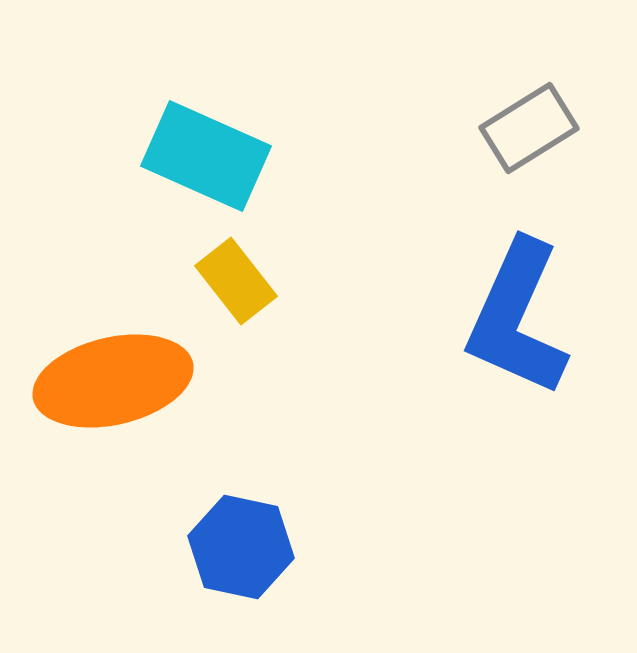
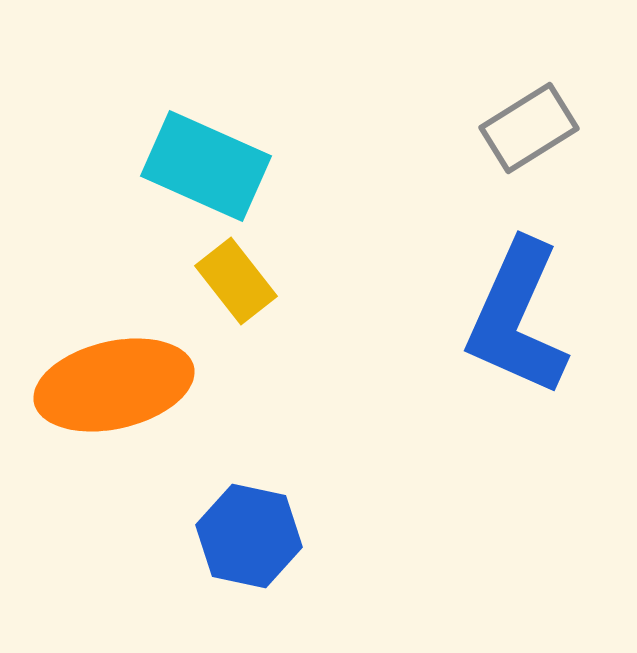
cyan rectangle: moved 10 px down
orange ellipse: moved 1 px right, 4 px down
blue hexagon: moved 8 px right, 11 px up
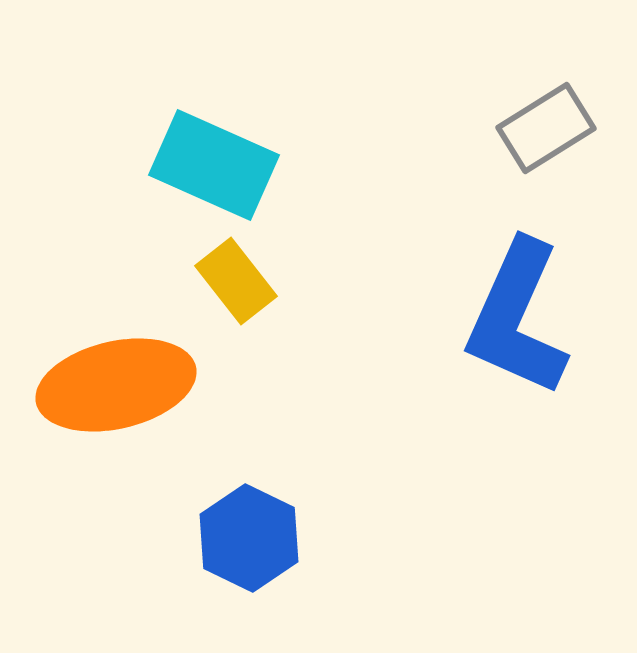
gray rectangle: moved 17 px right
cyan rectangle: moved 8 px right, 1 px up
orange ellipse: moved 2 px right
blue hexagon: moved 2 px down; rotated 14 degrees clockwise
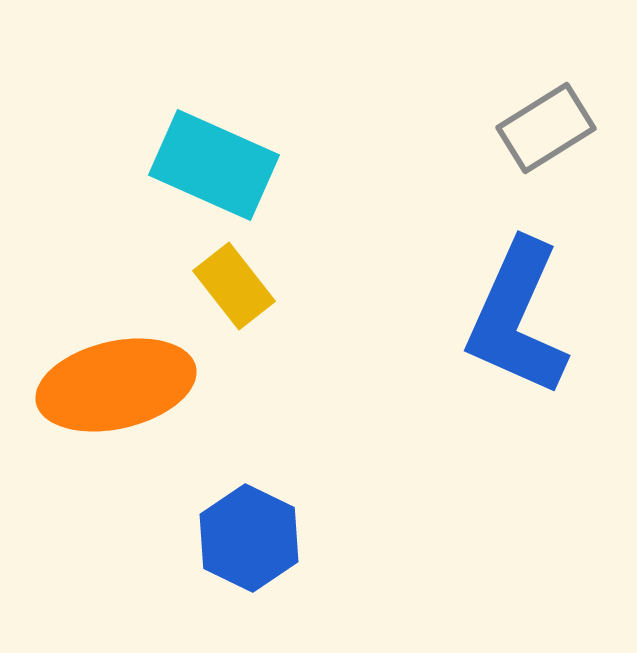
yellow rectangle: moved 2 px left, 5 px down
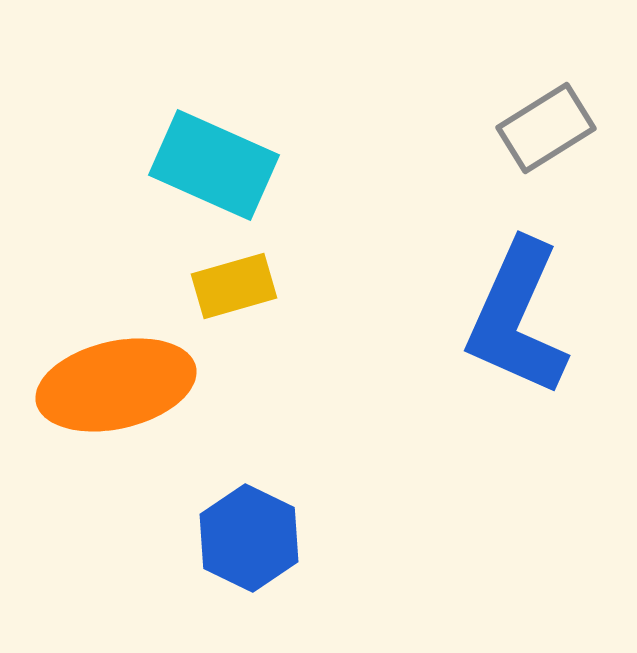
yellow rectangle: rotated 68 degrees counterclockwise
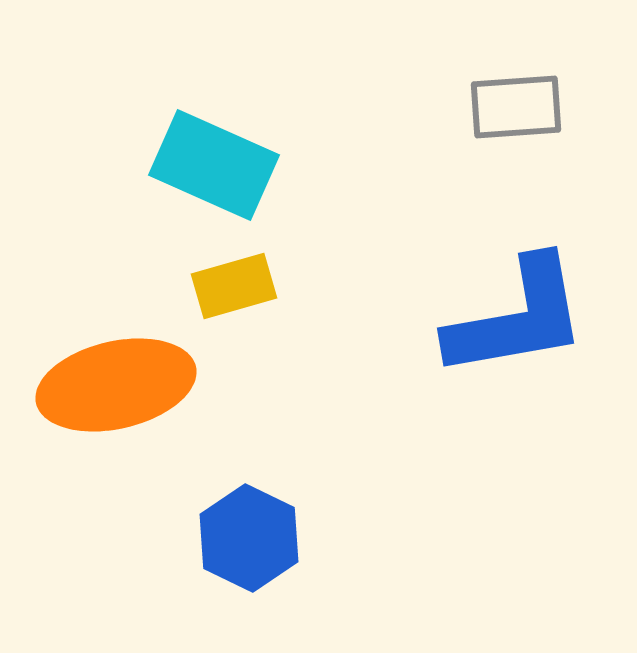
gray rectangle: moved 30 px left, 21 px up; rotated 28 degrees clockwise
blue L-shape: rotated 124 degrees counterclockwise
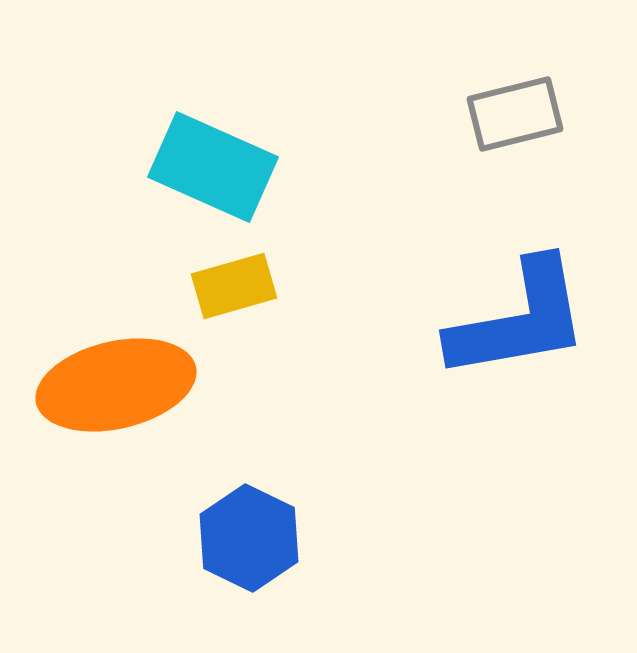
gray rectangle: moved 1 px left, 7 px down; rotated 10 degrees counterclockwise
cyan rectangle: moved 1 px left, 2 px down
blue L-shape: moved 2 px right, 2 px down
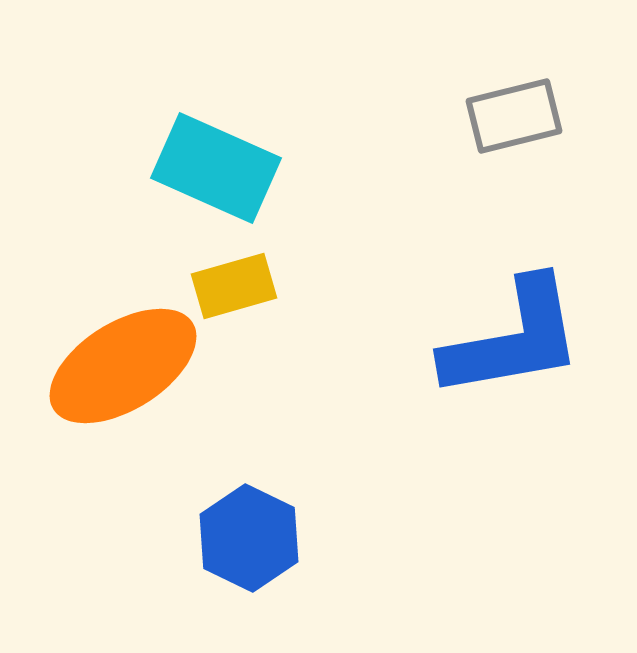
gray rectangle: moved 1 px left, 2 px down
cyan rectangle: moved 3 px right, 1 px down
blue L-shape: moved 6 px left, 19 px down
orange ellipse: moved 7 px right, 19 px up; rotated 19 degrees counterclockwise
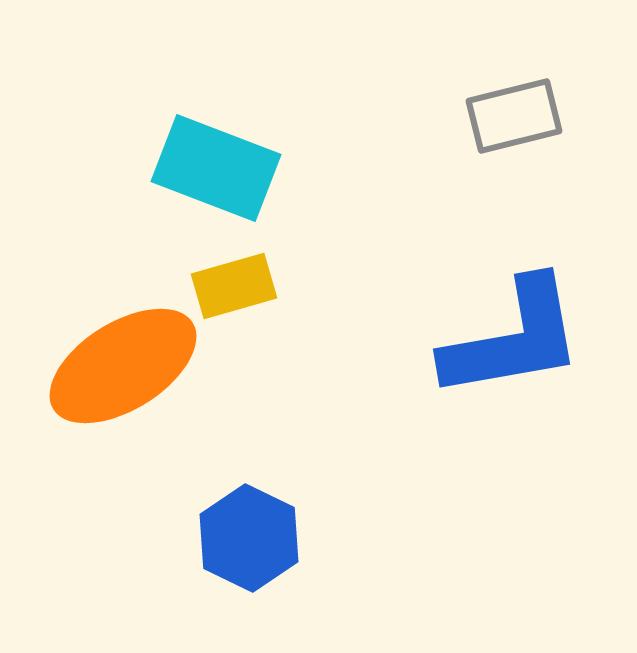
cyan rectangle: rotated 3 degrees counterclockwise
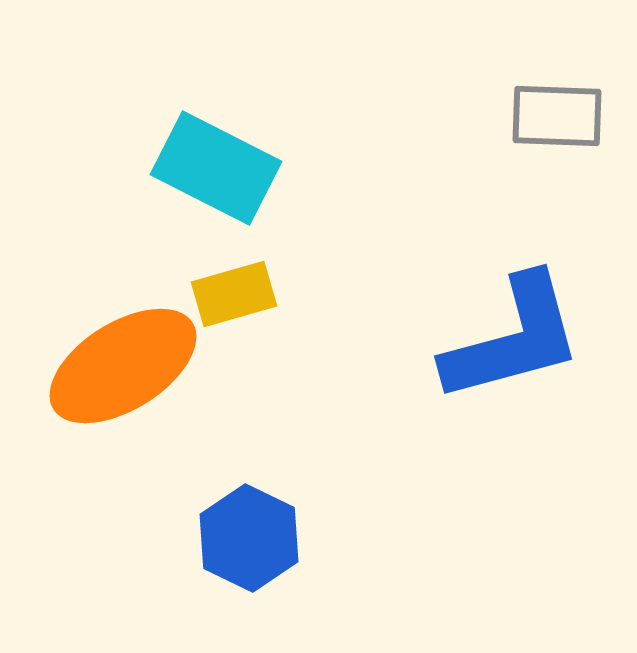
gray rectangle: moved 43 px right; rotated 16 degrees clockwise
cyan rectangle: rotated 6 degrees clockwise
yellow rectangle: moved 8 px down
blue L-shape: rotated 5 degrees counterclockwise
